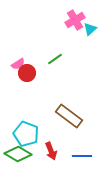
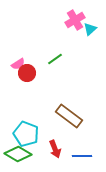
red arrow: moved 4 px right, 2 px up
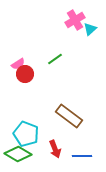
red circle: moved 2 px left, 1 px down
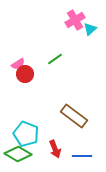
brown rectangle: moved 5 px right
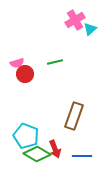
green line: moved 3 px down; rotated 21 degrees clockwise
pink semicircle: moved 1 px left, 1 px up; rotated 16 degrees clockwise
brown rectangle: rotated 72 degrees clockwise
cyan pentagon: moved 2 px down
green diamond: moved 19 px right
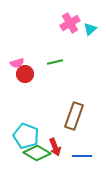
pink cross: moved 5 px left, 3 px down
red arrow: moved 2 px up
green diamond: moved 1 px up
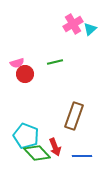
pink cross: moved 3 px right, 1 px down
green diamond: rotated 16 degrees clockwise
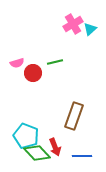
red circle: moved 8 px right, 1 px up
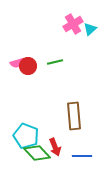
red circle: moved 5 px left, 7 px up
brown rectangle: rotated 24 degrees counterclockwise
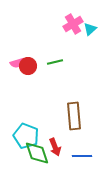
green diamond: rotated 24 degrees clockwise
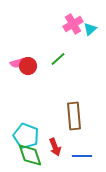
green line: moved 3 px right, 3 px up; rotated 28 degrees counterclockwise
green diamond: moved 7 px left, 2 px down
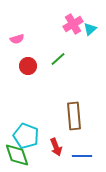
pink semicircle: moved 24 px up
red arrow: moved 1 px right
green diamond: moved 13 px left
